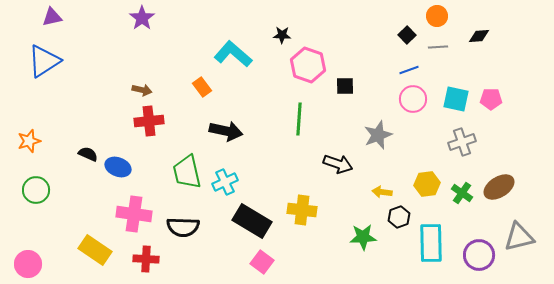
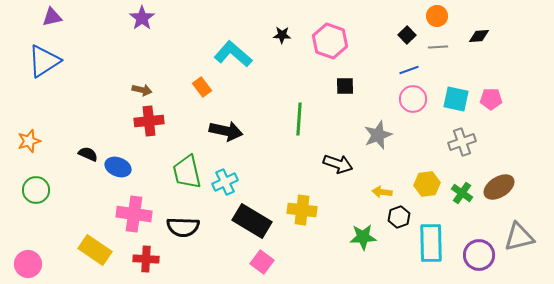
pink hexagon at (308, 65): moved 22 px right, 24 px up
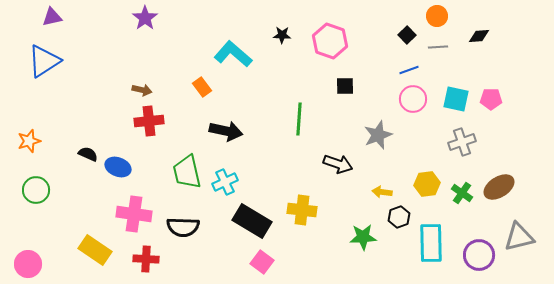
purple star at (142, 18): moved 3 px right
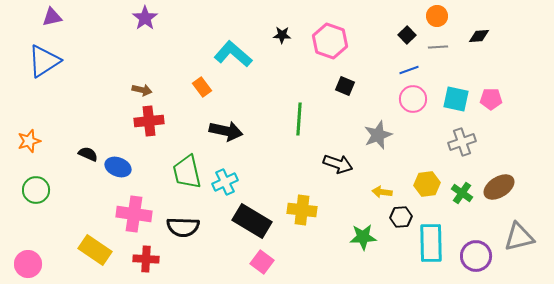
black square at (345, 86): rotated 24 degrees clockwise
black hexagon at (399, 217): moved 2 px right; rotated 15 degrees clockwise
purple circle at (479, 255): moved 3 px left, 1 px down
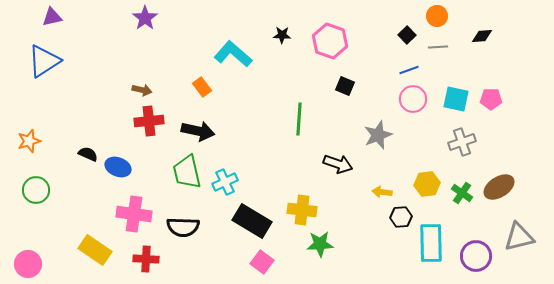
black diamond at (479, 36): moved 3 px right
black arrow at (226, 131): moved 28 px left
green star at (363, 237): moved 43 px left, 7 px down
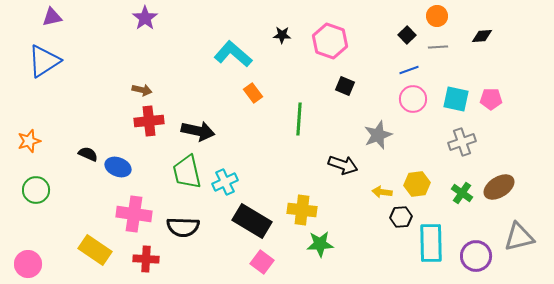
orange rectangle at (202, 87): moved 51 px right, 6 px down
black arrow at (338, 164): moved 5 px right, 1 px down
yellow hexagon at (427, 184): moved 10 px left
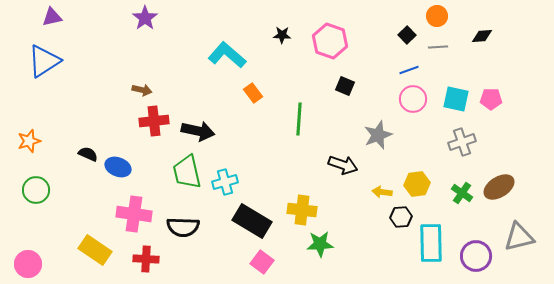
cyan L-shape at (233, 54): moved 6 px left, 1 px down
red cross at (149, 121): moved 5 px right
cyan cross at (225, 182): rotated 10 degrees clockwise
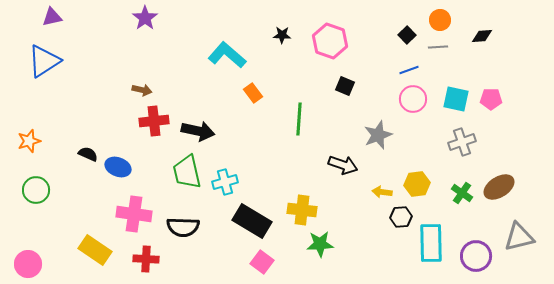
orange circle at (437, 16): moved 3 px right, 4 px down
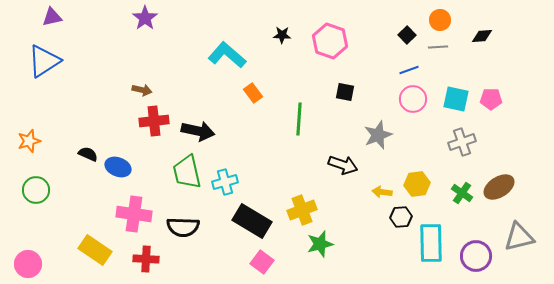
black square at (345, 86): moved 6 px down; rotated 12 degrees counterclockwise
yellow cross at (302, 210): rotated 28 degrees counterclockwise
green star at (320, 244): rotated 12 degrees counterclockwise
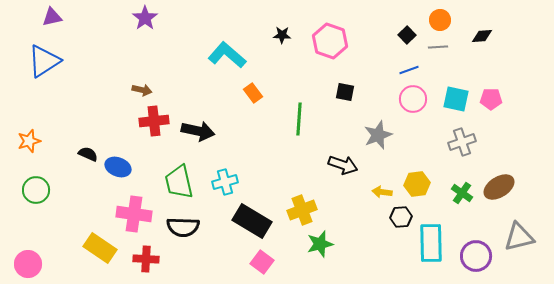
green trapezoid at (187, 172): moved 8 px left, 10 px down
yellow rectangle at (95, 250): moved 5 px right, 2 px up
